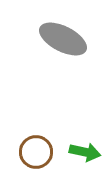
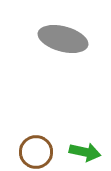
gray ellipse: rotated 12 degrees counterclockwise
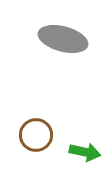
brown circle: moved 17 px up
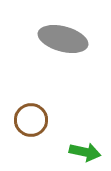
brown circle: moved 5 px left, 15 px up
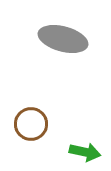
brown circle: moved 4 px down
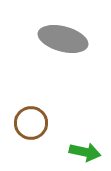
brown circle: moved 1 px up
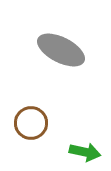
gray ellipse: moved 2 px left, 11 px down; rotated 12 degrees clockwise
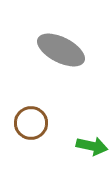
green arrow: moved 7 px right, 6 px up
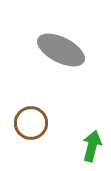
green arrow: rotated 88 degrees counterclockwise
